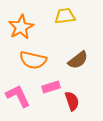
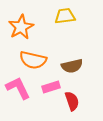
brown semicircle: moved 6 px left, 6 px down; rotated 25 degrees clockwise
pink L-shape: moved 8 px up
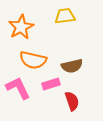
pink rectangle: moved 3 px up
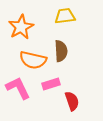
brown semicircle: moved 11 px left, 15 px up; rotated 80 degrees counterclockwise
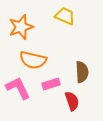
yellow trapezoid: rotated 30 degrees clockwise
orange star: rotated 10 degrees clockwise
brown semicircle: moved 21 px right, 21 px down
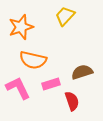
yellow trapezoid: rotated 70 degrees counterclockwise
brown semicircle: rotated 105 degrees counterclockwise
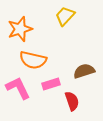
orange star: moved 1 px left, 2 px down
brown semicircle: moved 2 px right, 1 px up
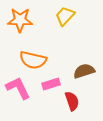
orange star: moved 9 px up; rotated 20 degrees clockwise
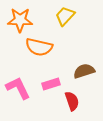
orange semicircle: moved 6 px right, 13 px up
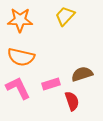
orange semicircle: moved 18 px left, 10 px down
brown semicircle: moved 2 px left, 3 px down
